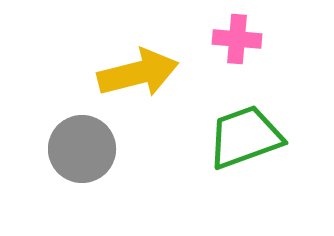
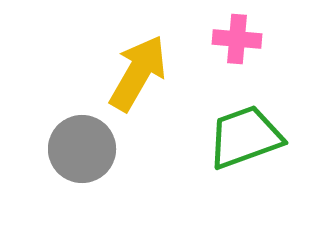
yellow arrow: rotated 46 degrees counterclockwise
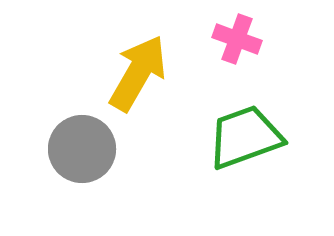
pink cross: rotated 15 degrees clockwise
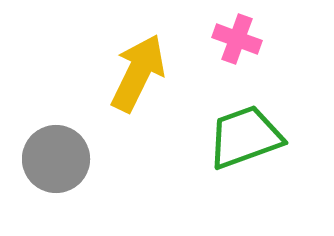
yellow arrow: rotated 4 degrees counterclockwise
gray circle: moved 26 px left, 10 px down
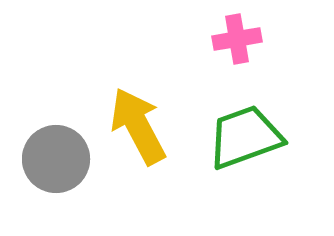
pink cross: rotated 30 degrees counterclockwise
yellow arrow: moved 53 px down; rotated 54 degrees counterclockwise
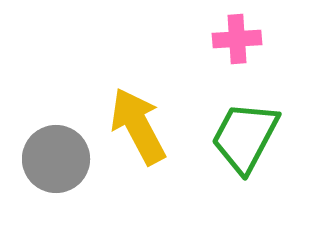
pink cross: rotated 6 degrees clockwise
green trapezoid: rotated 42 degrees counterclockwise
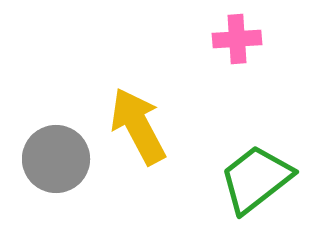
green trapezoid: moved 11 px right, 42 px down; rotated 24 degrees clockwise
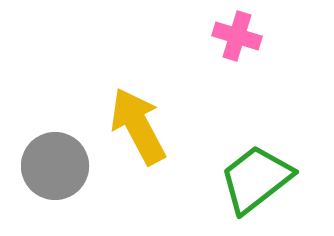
pink cross: moved 3 px up; rotated 21 degrees clockwise
gray circle: moved 1 px left, 7 px down
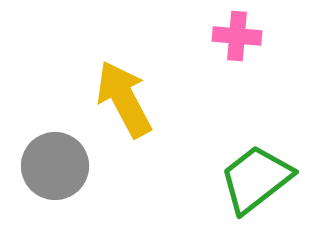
pink cross: rotated 12 degrees counterclockwise
yellow arrow: moved 14 px left, 27 px up
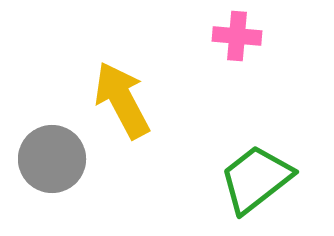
yellow arrow: moved 2 px left, 1 px down
gray circle: moved 3 px left, 7 px up
